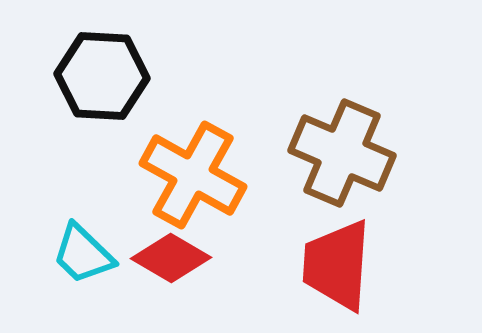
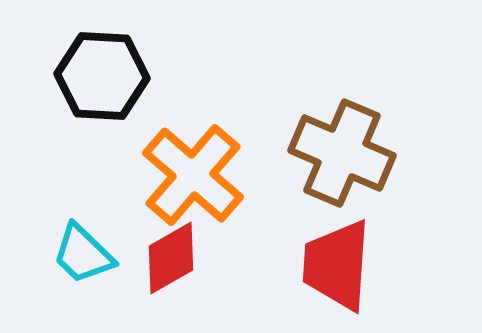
orange cross: rotated 12 degrees clockwise
red diamond: rotated 60 degrees counterclockwise
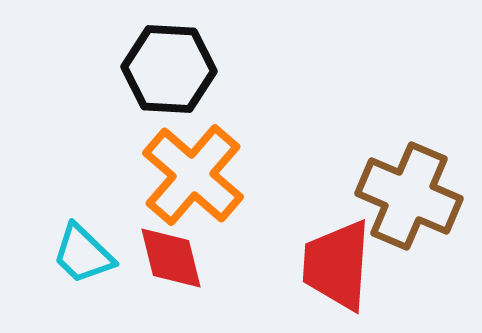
black hexagon: moved 67 px right, 7 px up
brown cross: moved 67 px right, 43 px down
red diamond: rotated 74 degrees counterclockwise
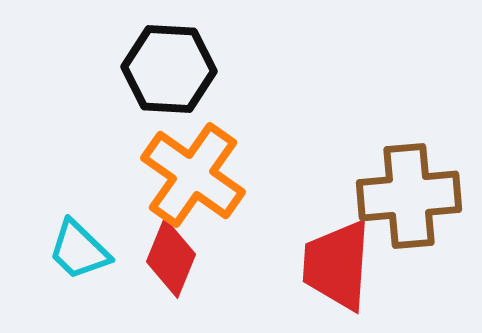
orange cross: rotated 6 degrees counterclockwise
brown cross: rotated 28 degrees counterclockwise
cyan trapezoid: moved 4 px left, 4 px up
red diamond: rotated 36 degrees clockwise
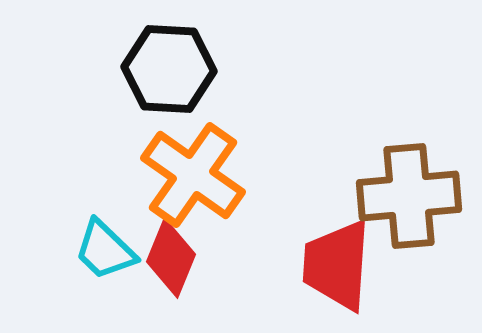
cyan trapezoid: moved 26 px right
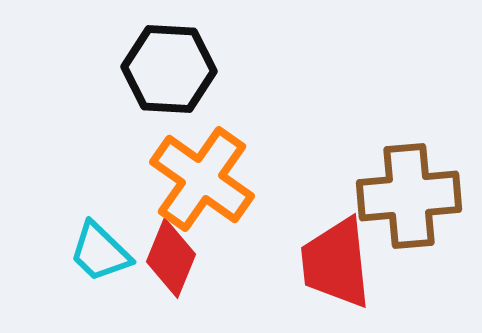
orange cross: moved 9 px right, 4 px down
cyan trapezoid: moved 5 px left, 2 px down
red trapezoid: moved 1 px left, 2 px up; rotated 10 degrees counterclockwise
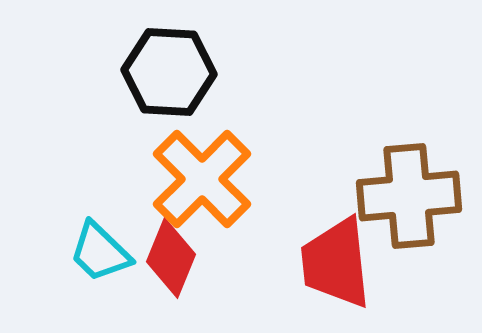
black hexagon: moved 3 px down
orange cross: rotated 10 degrees clockwise
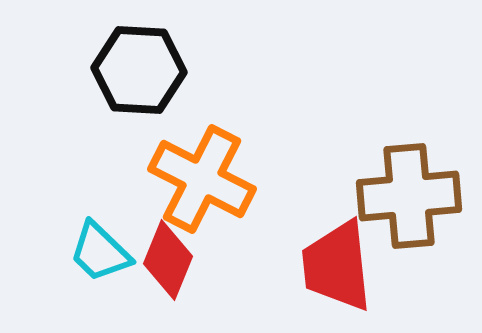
black hexagon: moved 30 px left, 2 px up
orange cross: rotated 18 degrees counterclockwise
red diamond: moved 3 px left, 2 px down
red trapezoid: moved 1 px right, 3 px down
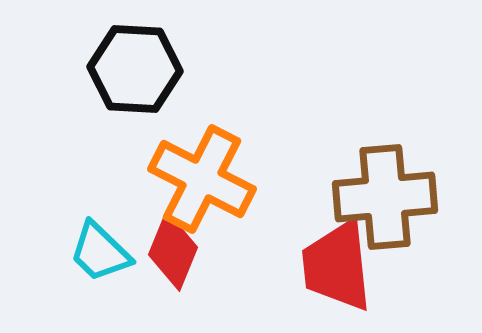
black hexagon: moved 4 px left, 1 px up
brown cross: moved 24 px left, 1 px down
red diamond: moved 5 px right, 9 px up
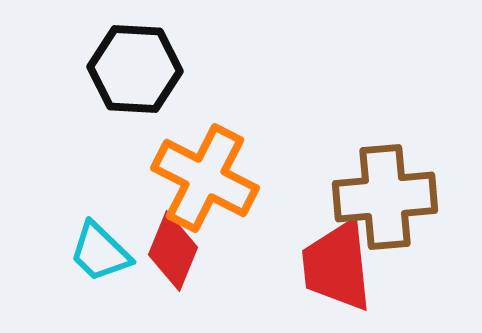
orange cross: moved 3 px right, 1 px up
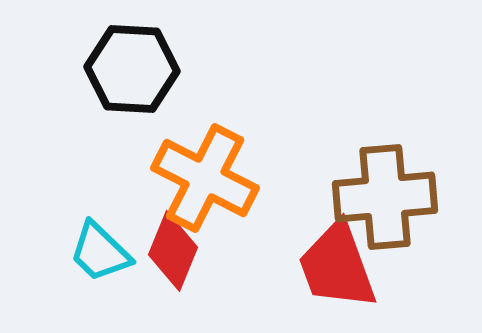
black hexagon: moved 3 px left
red trapezoid: rotated 14 degrees counterclockwise
